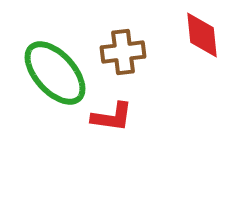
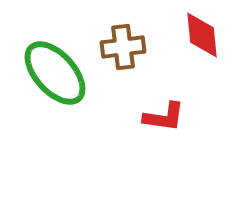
brown cross: moved 5 px up
red L-shape: moved 52 px right
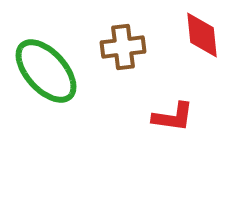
green ellipse: moved 9 px left, 2 px up
red L-shape: moved 9 px right
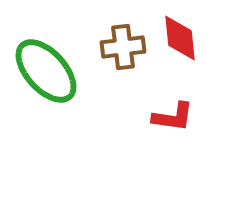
red diamond: moved 22 px left, 3 px down
